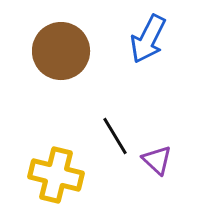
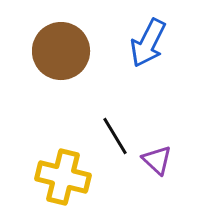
blue arrow: moved 4 px down
yellow cross: moved 7 px right, 2 px down
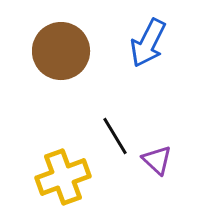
yellow cross: rotated 34 degrees counterclockwise
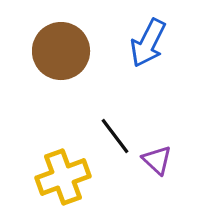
black line: rotated 6 degrees counterclockwise
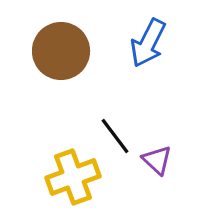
yellow cross: moved 10 px right
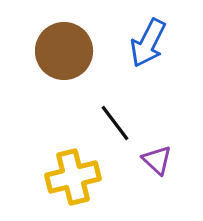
brown circle: moved 3 px right
black line: moved 13 px up
yellow cross: rotated 6 degrees clockwise
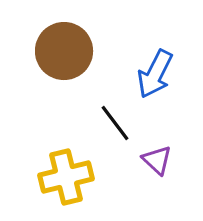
blue arrow: moved 7 px right, 31 px down
yellow cross: moved 7 px left
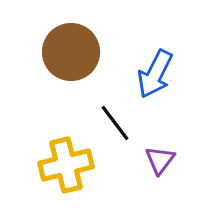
brown circle: moved 7 px right, 1 px down
purple triangle: moved 3 px right; rotated 24 degrees clockwise
yellow cross: moved 12 px up
